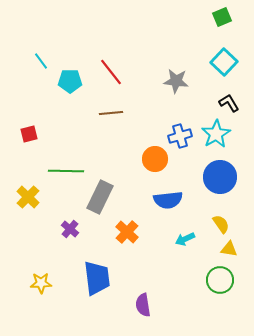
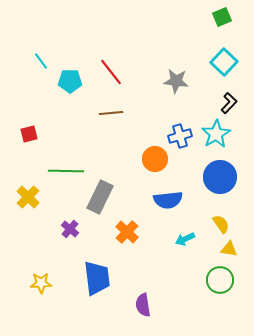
black L-shape: rotated 75 degrees clockwise
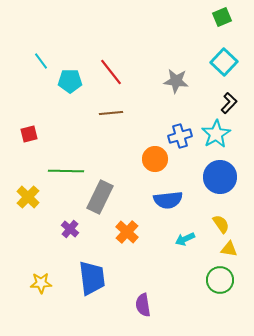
blue trapezoid: moved 5 px left
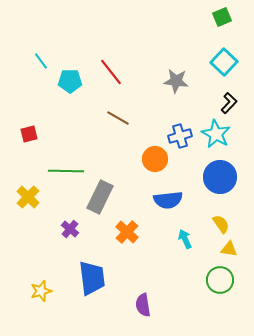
brown line: moved 7 px right, 5 px down; rotated 35 degrees clockwise
cyan star: rotated 12 degrees counterclockwise
cyan arrow: rotated 90 degrees clockwise
yellow star: moved 8 px down; rotated 15 degrees counterclockwise
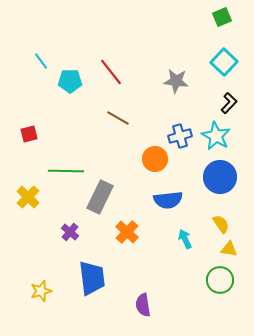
cyan star: moved 2 px down
purple cross: moved 3 px down
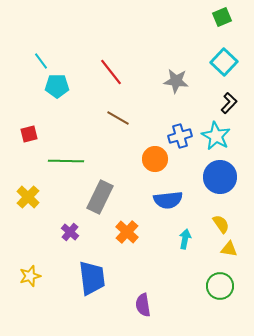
cyan pentagon: moved 13 px left, 5 px down
green line: moved 10 px up
cyan arrow: rotated 36 degrees clockwise
green circle: moved 6 px down
yellow star: moved 11 px left, 15 px up
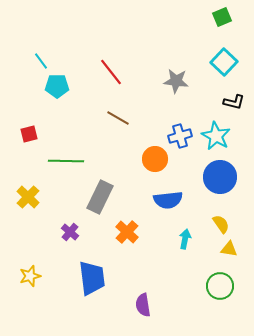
black L-shape: moved 5 px right, 1 px up; rotated 60 degrees clockwise
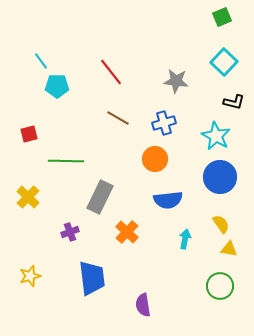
blue cross: moved 16 px left, 13 px up
purple cross: rotated 30 degrees clockwise
